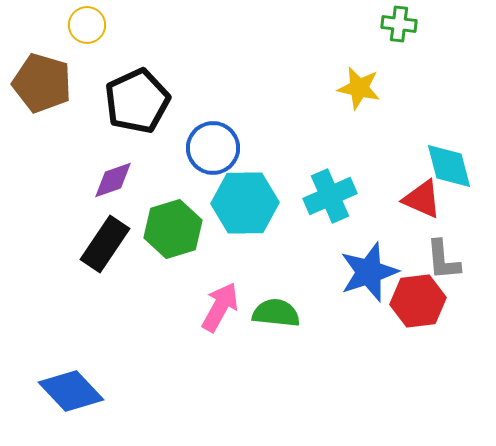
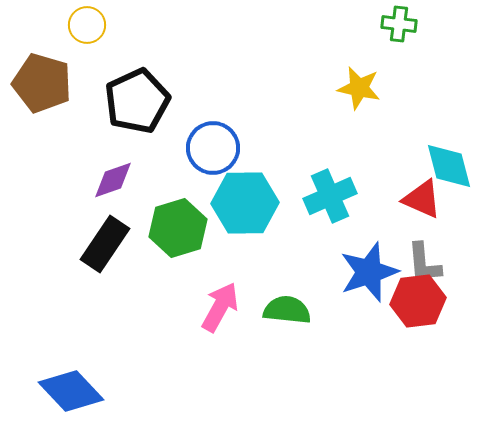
green hexagon: moved 5 px right, 1 px up
gray L-shape: moved 19 px left, 3 px down
green semicircle: moved 11 px right, 3 px up
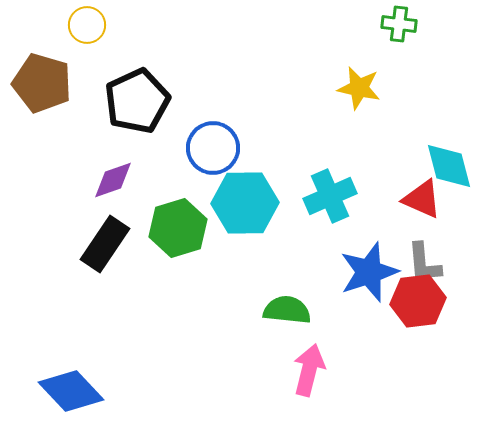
pink arrow: moved 89 px right, 63 px down; rotated 15 degrees counterclockwise
